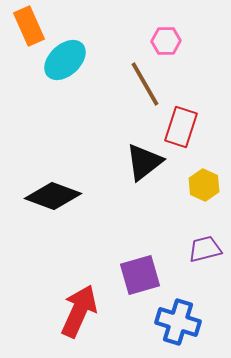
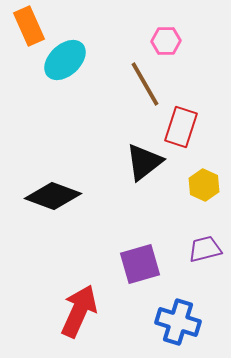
purple square: moved 11 px up
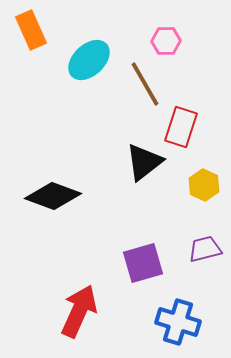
orange rectangle: moved 2 px right, 4 px down
cyan ellipse: moved 24 px right
purple square: moved 3 px right, 1 px up
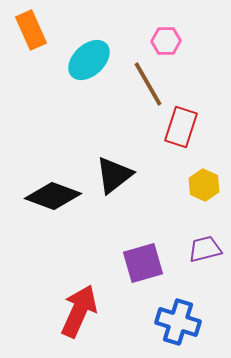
brown line: moved 3 px right
black triangle: moved 30 px left, 13 px down
